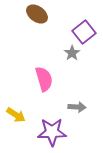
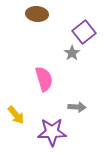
brown ellipse: rotated 30 degrees counterclockwise
yellow arrow: rotated 18 degrees clockwise
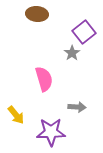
purple star: moved 1 px left
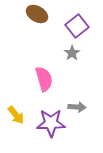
brown ellipse: rotated 25 degrees clockwise
purple square: moved 7 px left, 6 px up
purple star: moved 9 px up
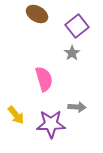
purple star: moved 1 px down
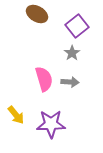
gray arrow: moved 7 px left, 25 px up
